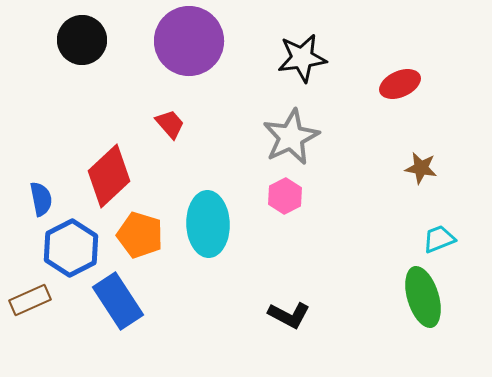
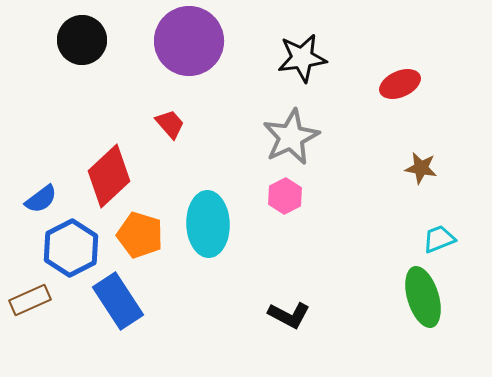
blue semicircle: rotated 64 degrees clockwise
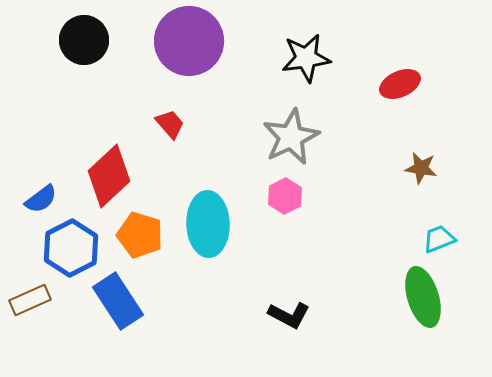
black circle: moved 2 px right
black star: moved 4 px right
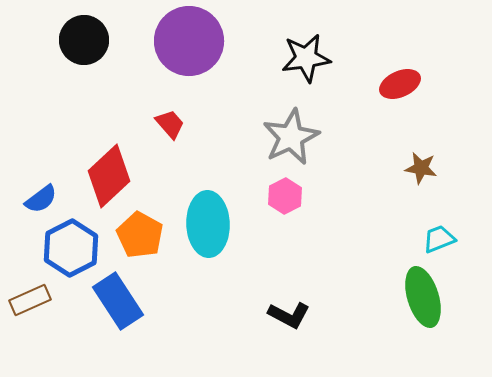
orange pentagon: rotated 12 degrees clockwise
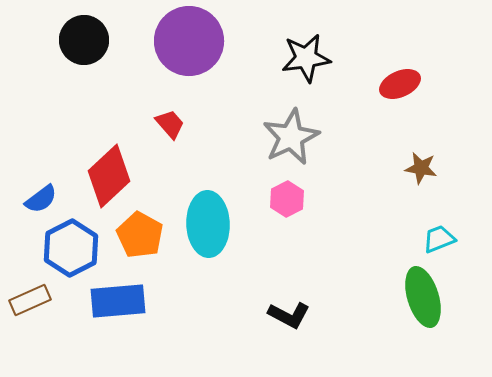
pink hexagon: moved 2 px right, 3 px down
blue rectangle: rotated 62 degrees counterclockwise
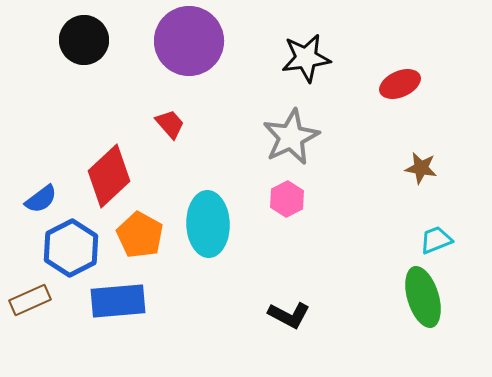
cyan trapezoid: moved 3 px left, 1 px down
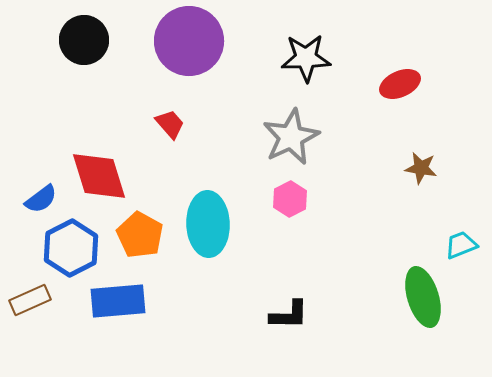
black star: rotated 6 degrees clockwise
red diamond: moved 10 px left; rotated 64 degrees counterclockwise
pink hexagon: moved 3 px right
cyan trapezoid: moved 25 px right, 5 px down
black L-shape: rotated 27 degrees counterclockwise
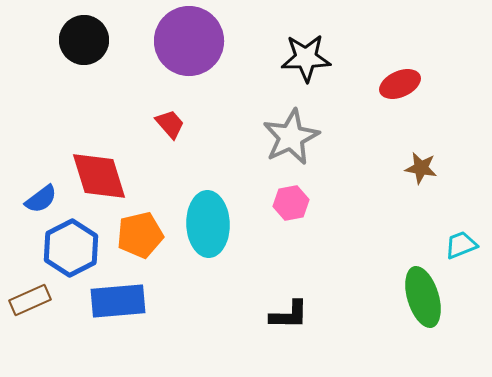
pink hexagon: moved 1 px right, 4 px down; rotated 16 degrees clockwise
orange pentagon: rotated 30 degrees clockwise
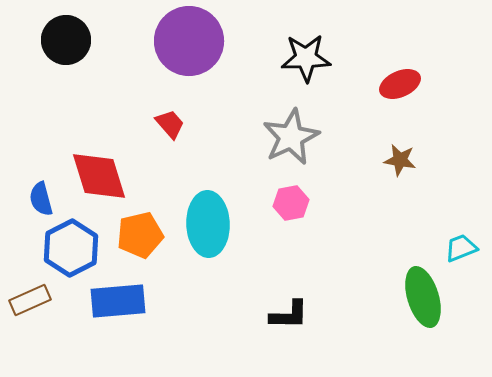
black circle: moved 18 px left
brown star: moved 21 px left, 8 px up
blue semicircle: rotated 112 degrees clockwise
cyan trapezoid: moved 3 px down
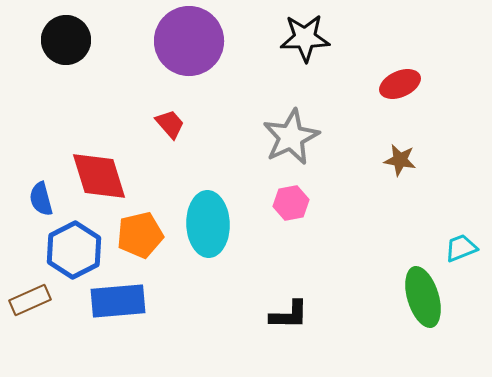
black star: moved 1 px left, 20 px up
blue hexagon: moved 3 px right, 2 px down
